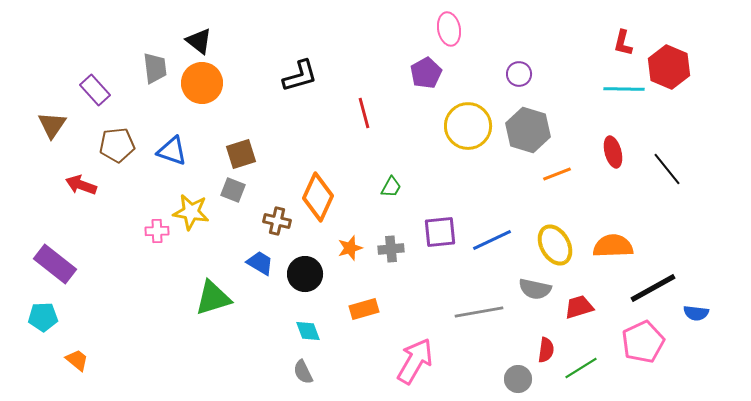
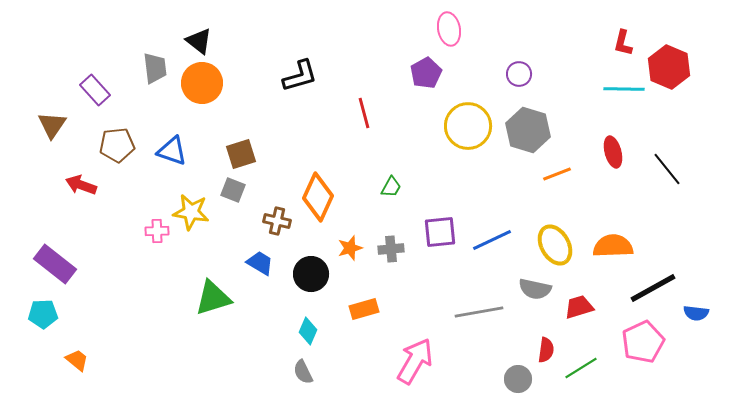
black circle at (305, 274): moved 6 px right
cyan pentagon at (43, 317): moved 3 px up
cyan diamond at (308, 331): rotated 44 degrees clockwise
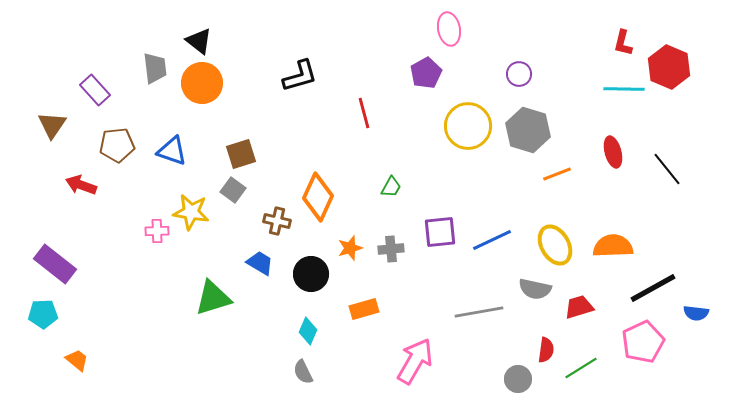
gray square at (233, 190): rotated 15 degrees clockwise
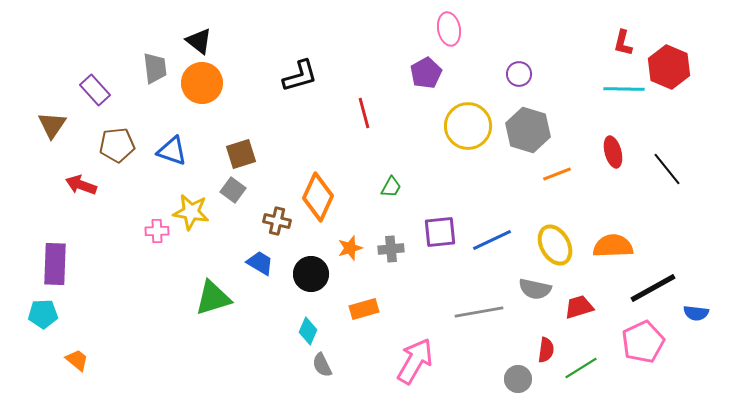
purple rectangle at (55, 264): rotated 54 degrees clockwise
gray semicircle at (303, 372): moved 19 px right, 7 px up
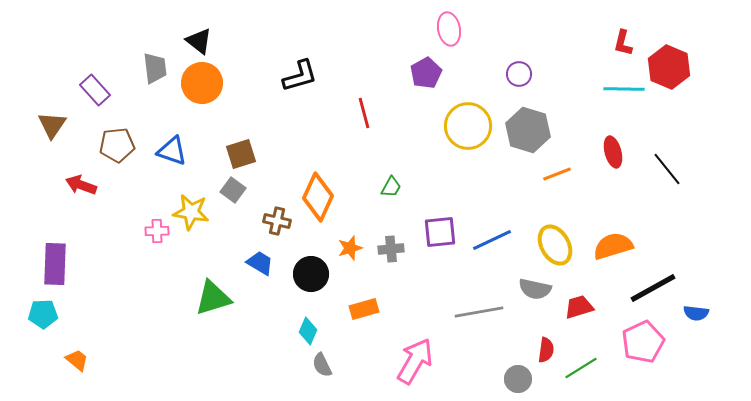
orange semicircle at (613, 246): rotated 15 degrees counterclockwise
